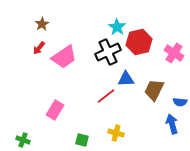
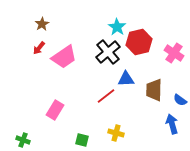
black cross: rotated 15 degrees counterclockwise
brown trapezoid: rotated 25 degrees counterclockwise
blue semicircle: moved 2 px up; rotated 32 degrees clockwise
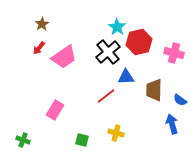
pink cross: rotated 18 degrees counterclockwise
blue triangle: moved 2 px up
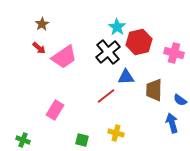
red arrow: rotated 88 degrees counterclockwise
blue arrow: moved 1 px up
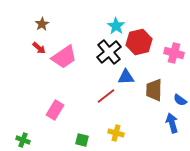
cyan star: moved 1 px left, 1 px up
black cross: moved 1 px right
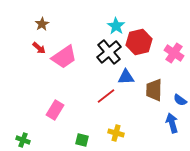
pink cross: rotated 18 degrees clockwise
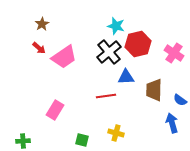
cyan star: rotated 18 degrees counterclockwise
red hexagon: moved 1 px left, 2 px down
red line: rotated 30 degrees clockwise
green cross: moved 1 px down; rotated 24 degrees counterclockwise
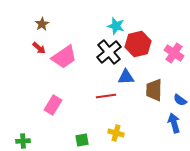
pink rectangle: moved 2 px left, 5 px up
blue arrow: moved 2 px right
green square: rotated 24 degrees counterclockwise
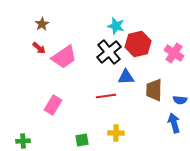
blue semicircle: rotated 32 degrees counterclockwise
yellow cross: rotated 14 degrees counterclockwise
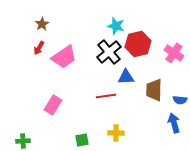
red arrow: rotated 80 degrees clockwise
